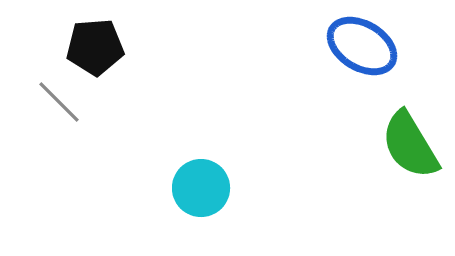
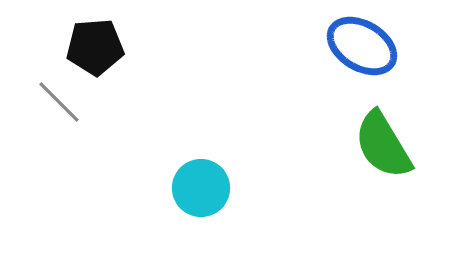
green semicircle: moved 27 px left
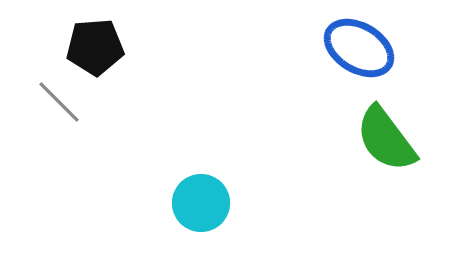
blue ellipse: moved 3 px left, 2 px down
green semicircle: moved 3 px right, 6 px up; rotated 6 degrees counterclockwise
cyan circle: moved 15 px down
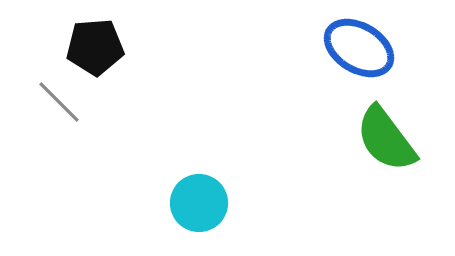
cyan circle: moved 2 px left
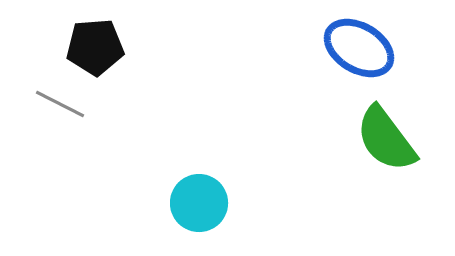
gray line: moved 1 px right, 2 px down; rotated 18 degrees counterclockwise
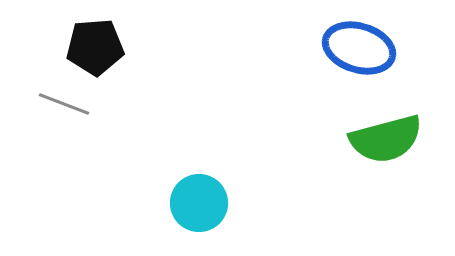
blue ellipse: rotated 14 degrees counterclockwise
gray line: moved 4 px right; rotated 6 degrees counterclockwise
green semicircle: rotated 68 degrees counterclockwise
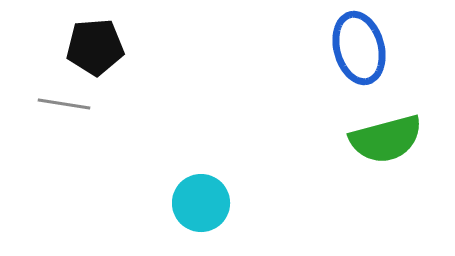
blue ellipse: rotated 58 degrees clockwise
gray line: rotated 12 degrees counterclockwise
cyan circle: moved 2 px right
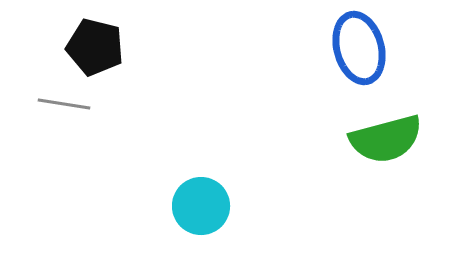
black pentagon: rotated 18 degrees clockwise
cyan circle: moved 3 px down
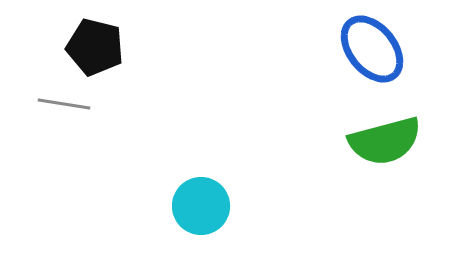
blue ellipse: moved 13 px right, 1 px down; rotated 24 degrees counterclockwise
green semicircle: moved 1 px left, 2 px down
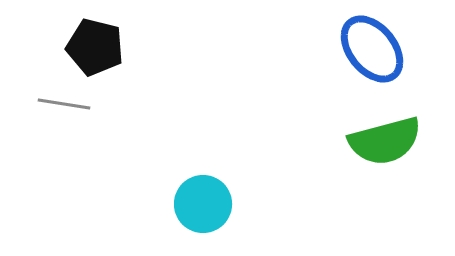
cyan circle: moved 2 px right, 2 px up
